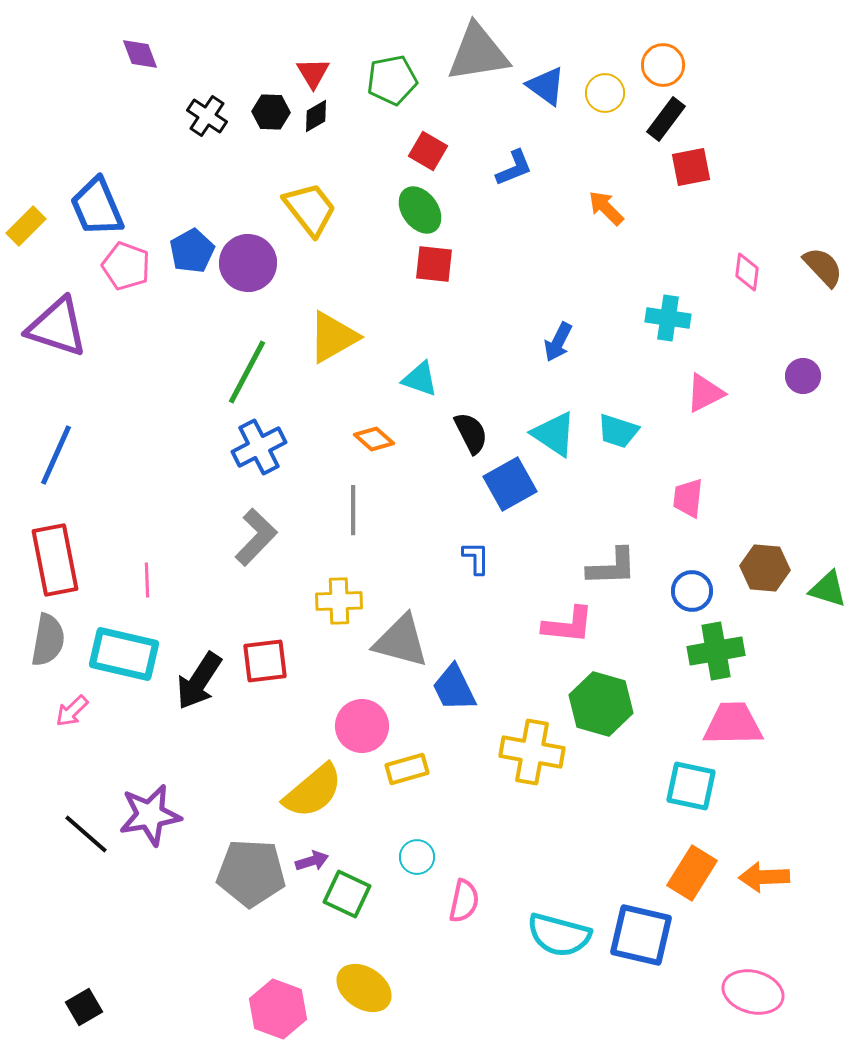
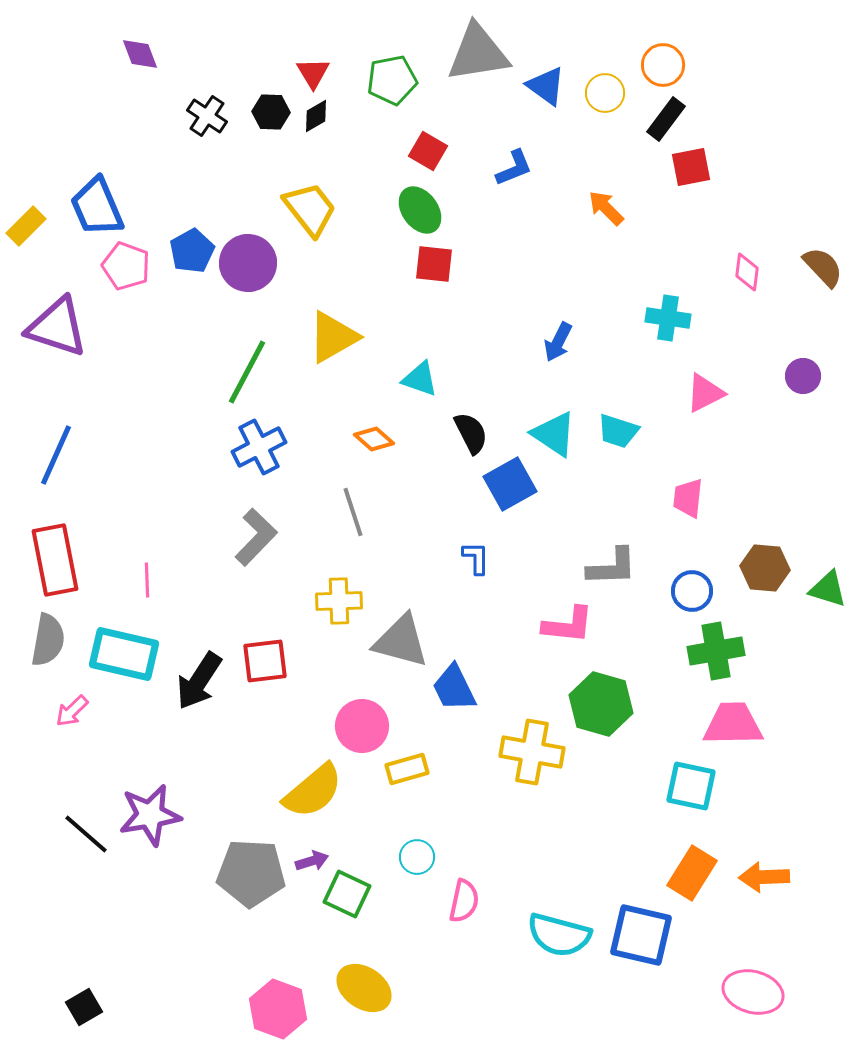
gray line at (353, 510): moved 2 px down; rotated 18 degrees counterclockwise
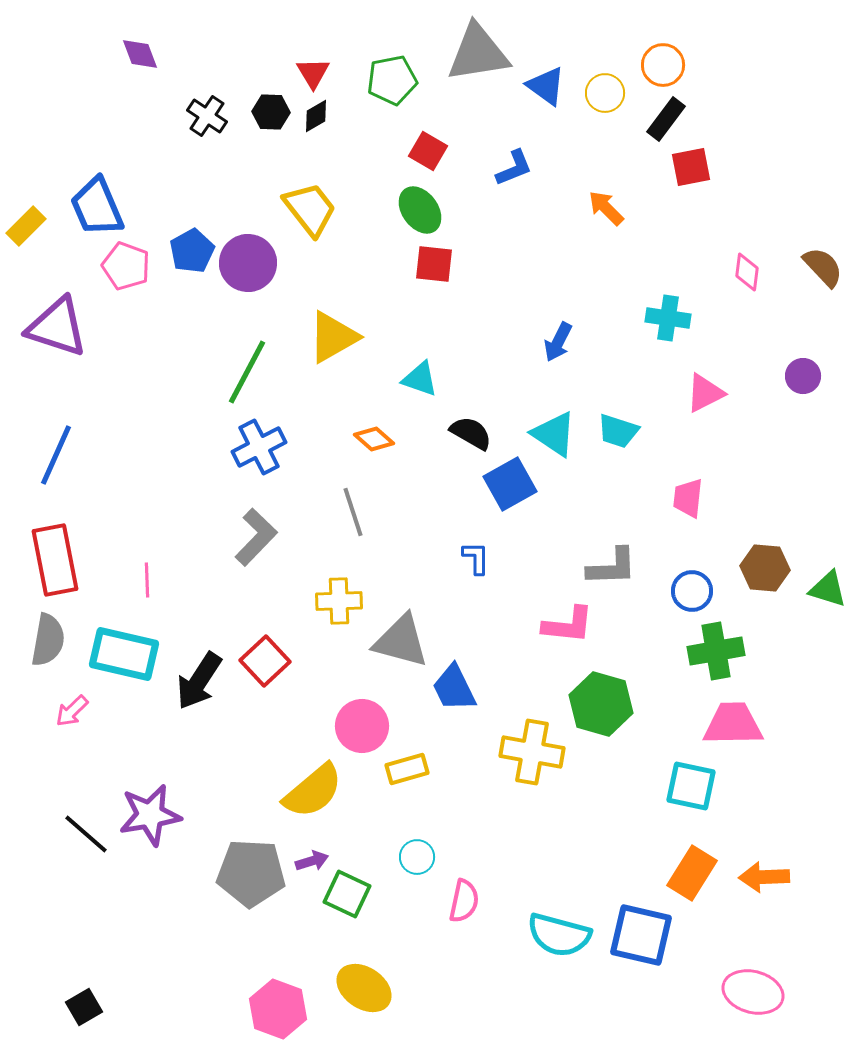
black semicircle at (471, 433): rotated 33 degrees counterclockwise
red square at (265, 661): rotated 36 degrees counterclockwise
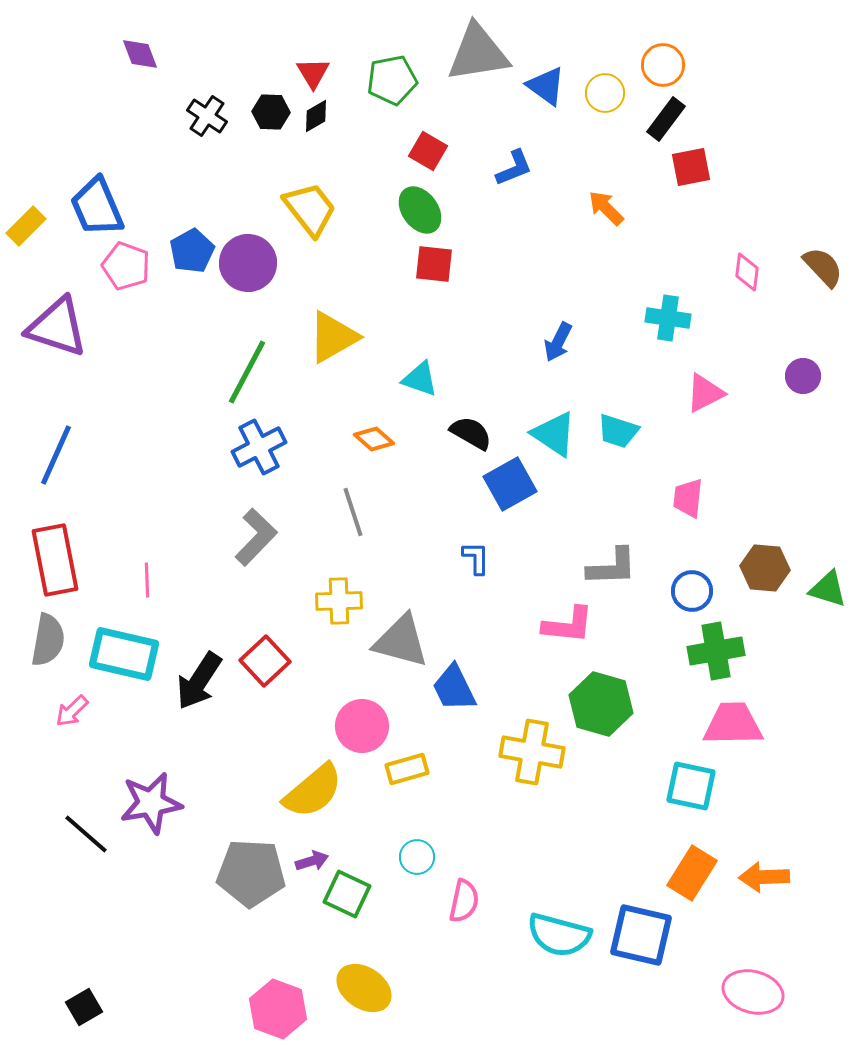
purple star at (150, 815): moved 1 px right, 12 px up
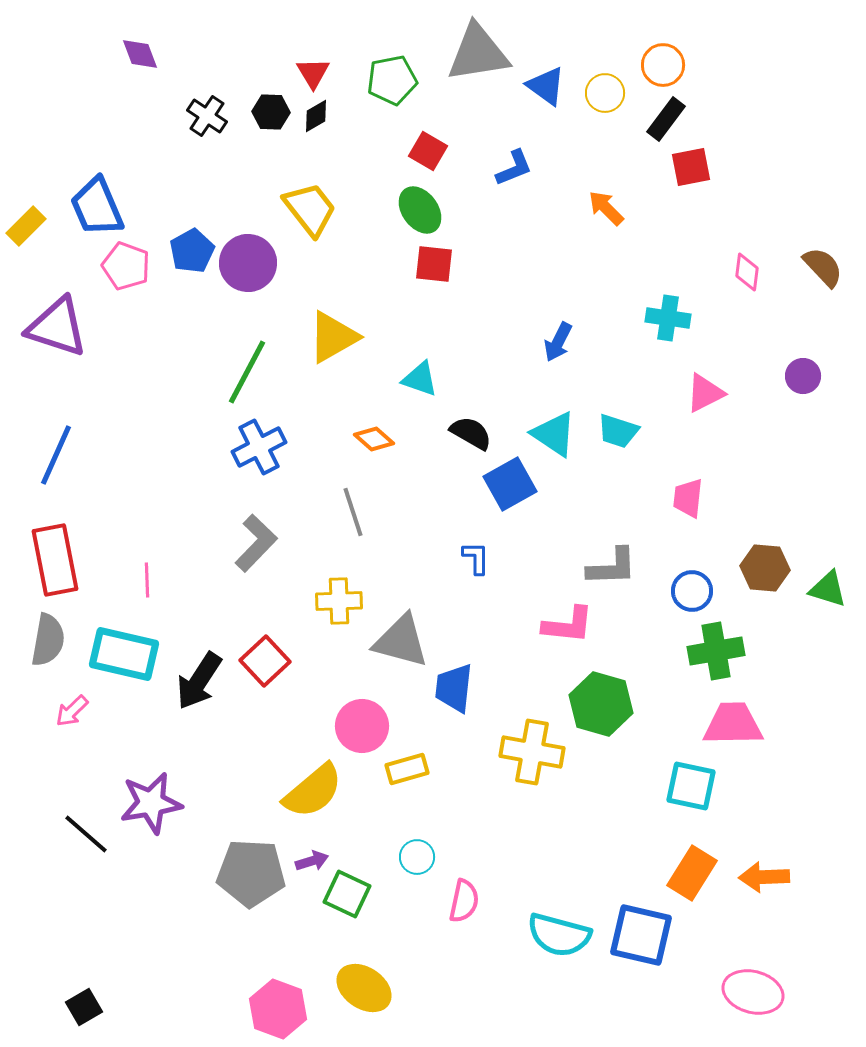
gray L-shape at (256, 537): moved 6 px down
blue trapezoid at (454, 688): rotated 32 degrees clockwise
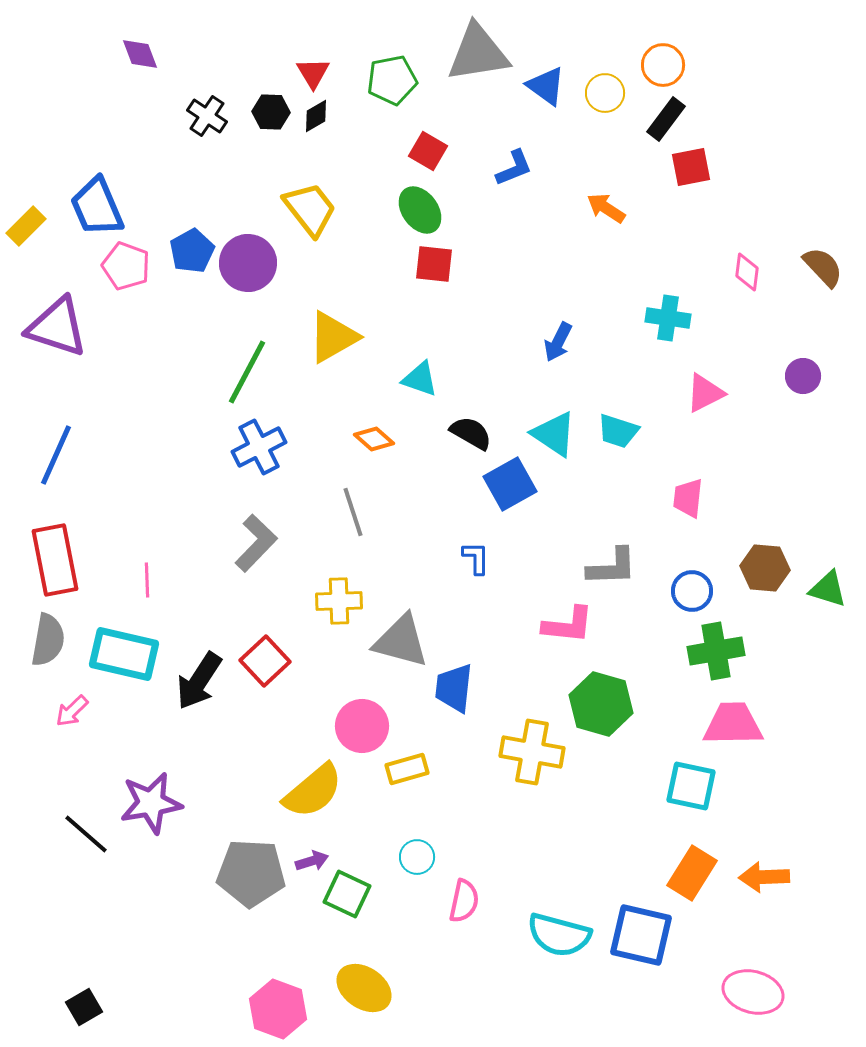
orange arrow at (606, 208): rotated 12 degrees counterclockwise
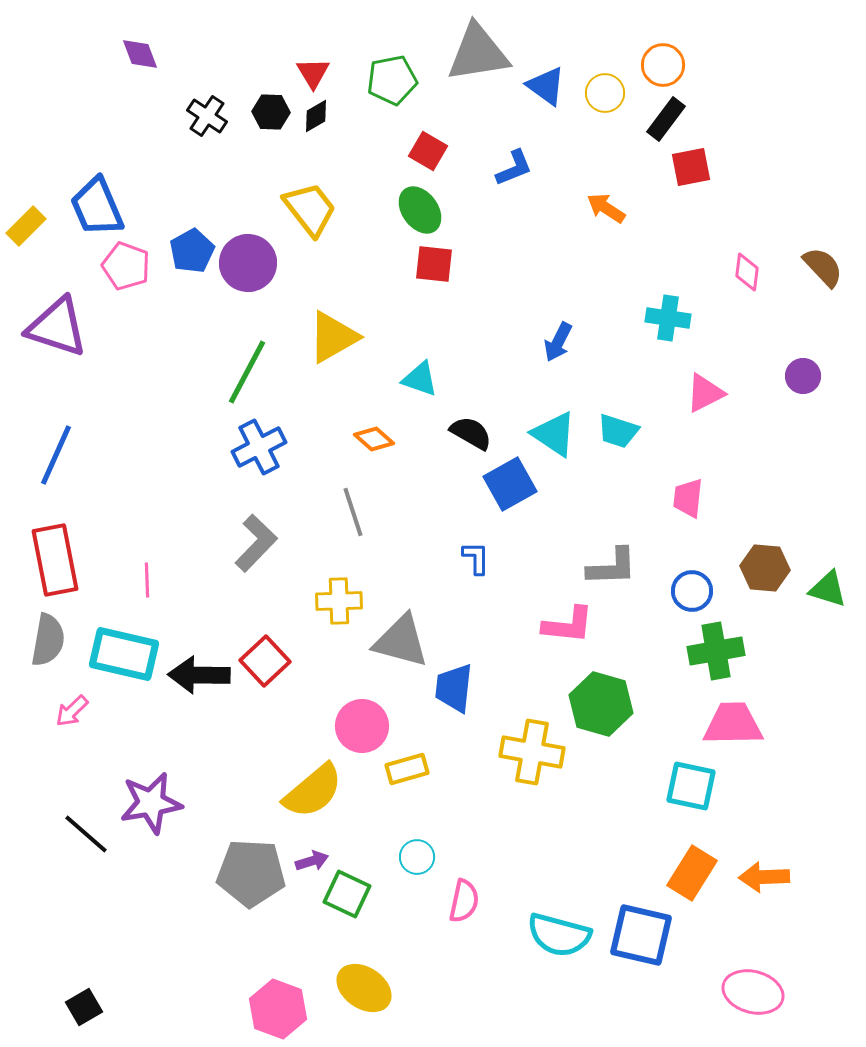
black arrow at (199, 681): moved 6 px up; rotated 58 degrees clockwise
